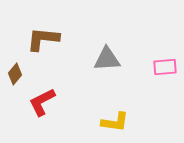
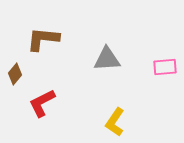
red L-shape: moved 1 px down
yellow L-shape: rotated 116 degrees clockwise
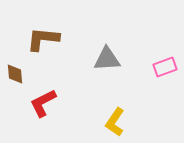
pink rectangle: rotated 15 degrees counterclockwise
brown diamond: rotated 45 degrees counterclockwise
red L-shape: moved 1 px right
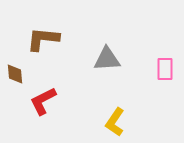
pink rectangle: moved 2 px down; rotated 70 degrees counterclockwise
red L-shape: moved 2 px up
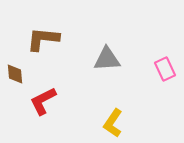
pink rectangle: rotated 25 degrees counterclockwise
yellow L-shape: moved 2 px left, 1 px down
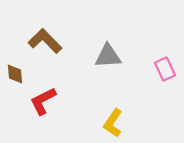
brown L-shape: moved 2 px right, 2 px down; rotated 40 degrees clockwise
gray triangle: moved 1 px right, 3 px up
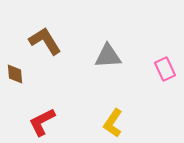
brown L-shape: rotated 12 degrees clockwise
red L-shape: moved 1 px left, 21 px down
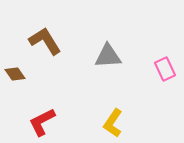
brown diamond: rotated 30 degrees counterclockwise
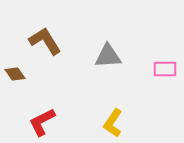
pink rectangle: rotated 65 degrees counterclockwise
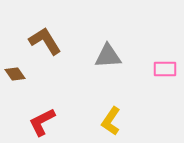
yellow L-shape: moved 2 px left, 2 px up
